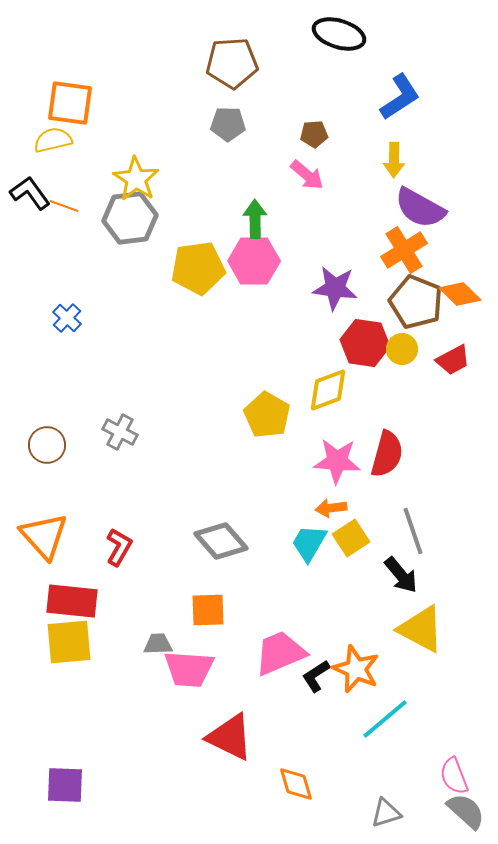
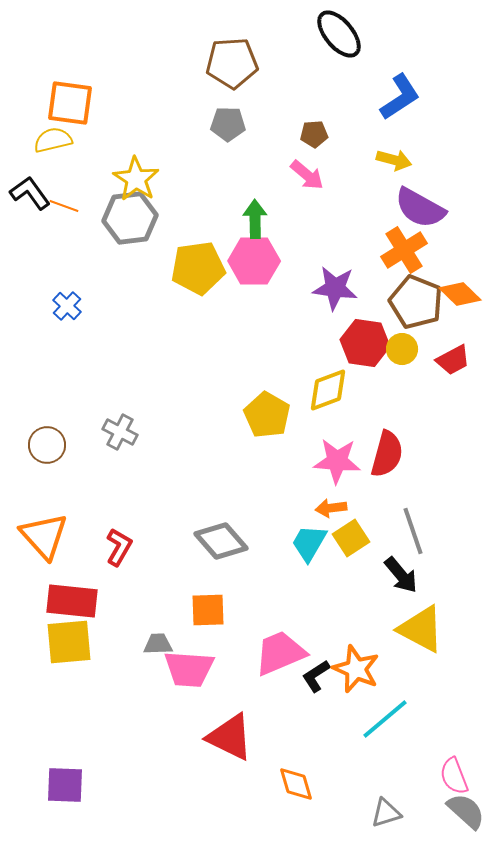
black ellipse at (339, 34): rotated 33 degrees clockwise
yellow arrow at (394, 160): rotated 76 degrees counterclockwise
blue cross at (67, 318): moved 12 px up
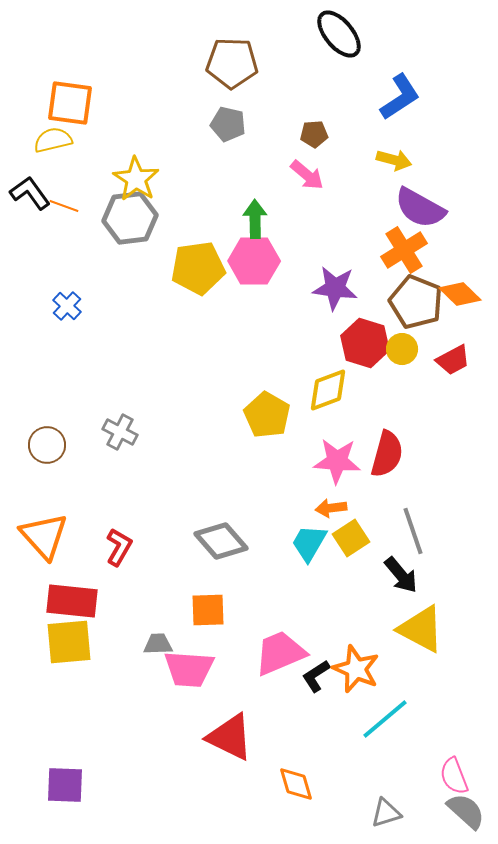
brown pentagon at (232, 63): rotated 6 degrees clockwise
gray pentagon at (228, 124): rotated 12 degrees clockwise
red hexagon at (365, 343): rotated 9 degrees clockwise
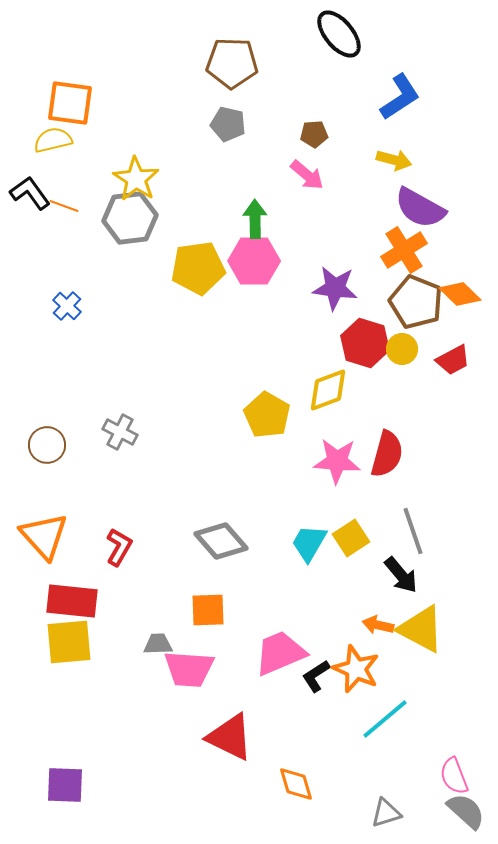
orange arrow at (331, 508): moved 47 px right, 117 px down; rotated 20 degrees clockwise
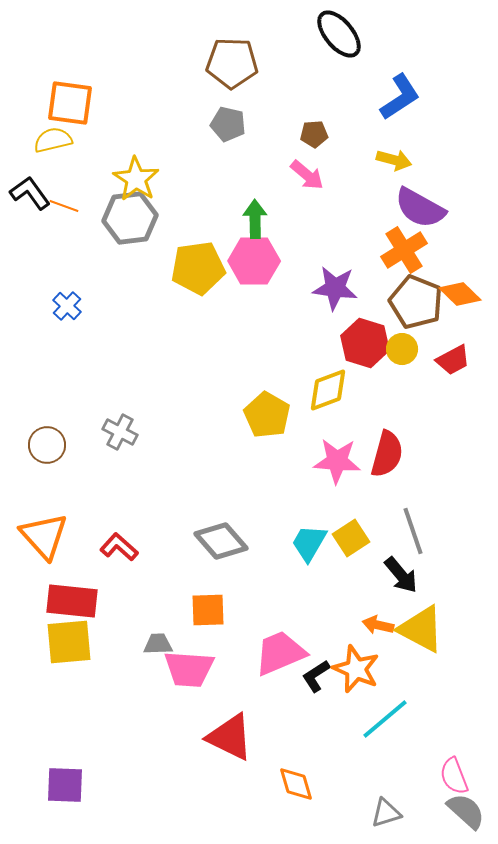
red L-shape at (119, 547): rotated 78 degrees counterclockwise
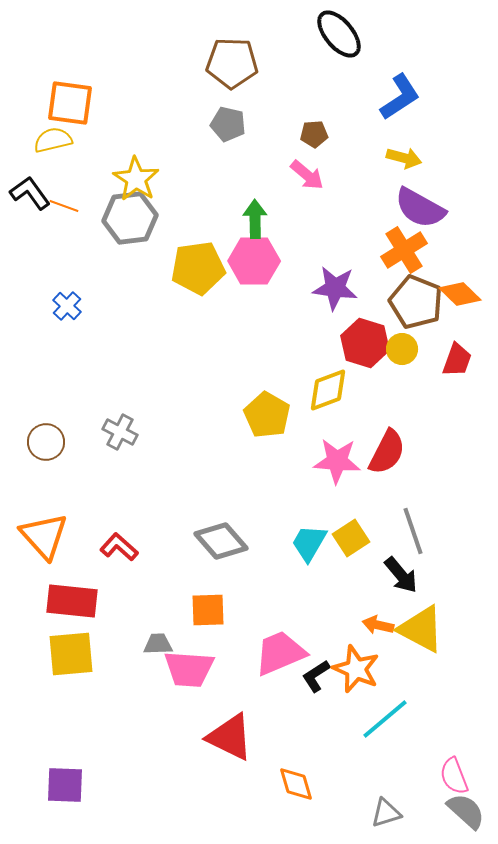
yellow arrow at (394, 160): moved 10 px right, 2 px up
red trapezoid at (453, 360): moved 4 px right; rotated 42 degrees counterclockwise
brown circle at (47, 445): moved 1 px left, 3 px up
red semicircle at (387, 454): moved 2 px up; rotated 12 degrees clockwise
yellow square at (69, 642): moved 2 px right, 12 px down
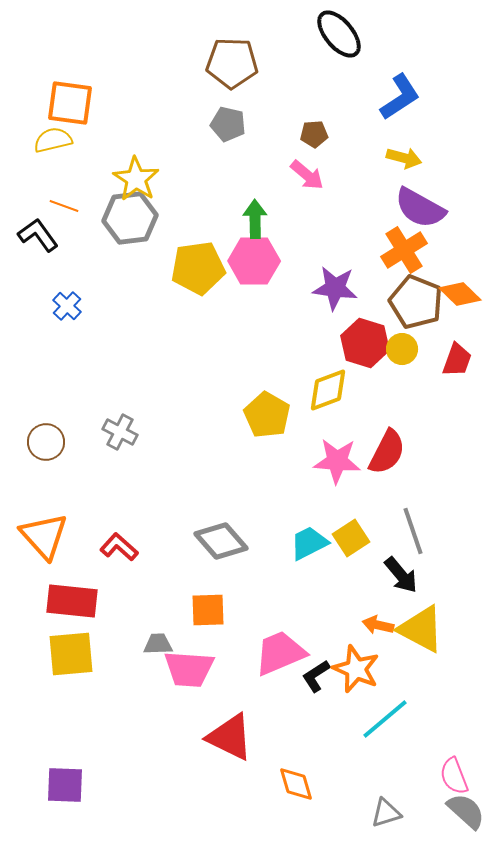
black L-shape at (30, 193): moved 8 px right, 42 px down
cyan trapezoid at (309, 543): rotated 33 degrees clockwise
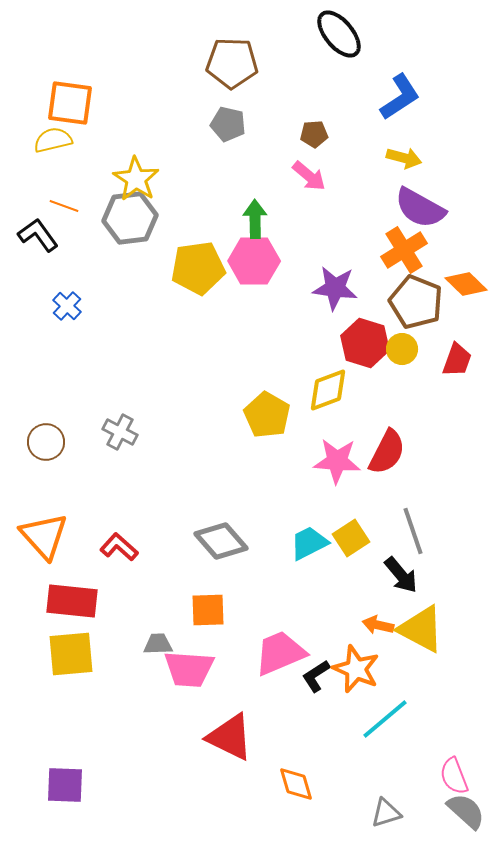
pink arrow at (307, 175): moved 2 px right, 1 px down
orange diamond at (460, 294): moved 6 px right, 10 px up
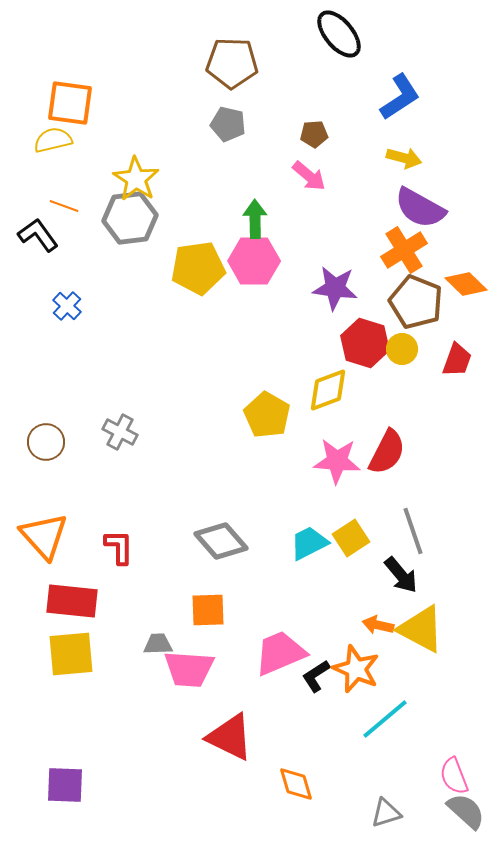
red L-shape at (119, 547): rotated 48 degrees clockwise
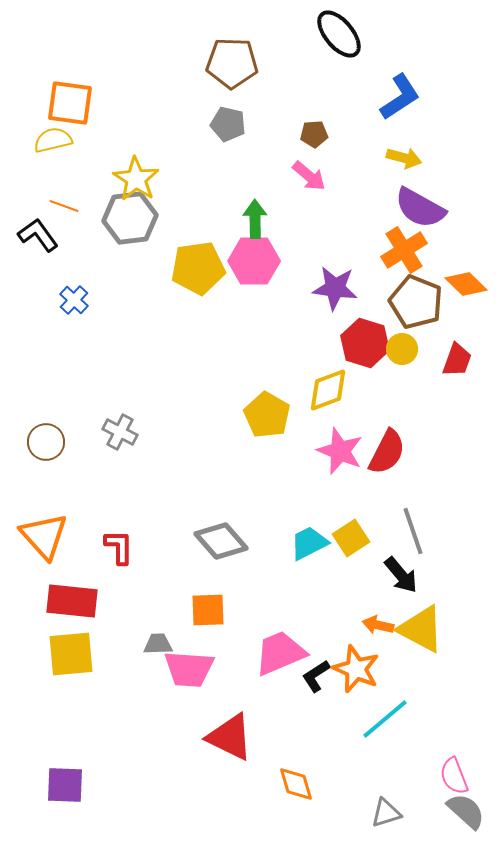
blue cross at (67, 306): moved 7 px right, 6 px up
pink star at (337, 461): moved 3 px right, 10 px up; rotated 18 degrees clockwise
